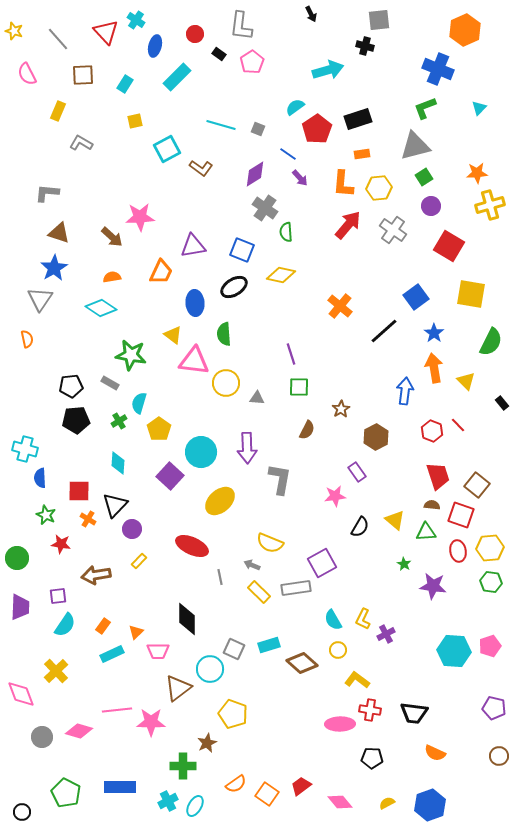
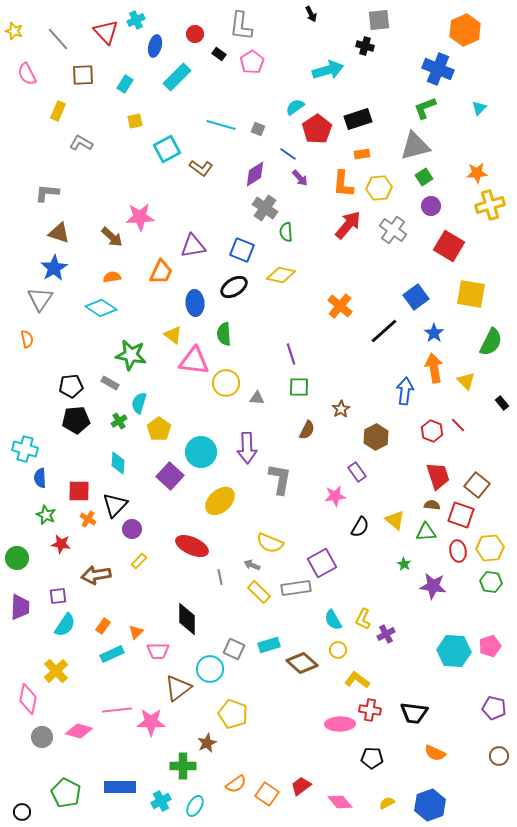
cyan cross at (136, 20): rotated 30 degrees clockwise
pink diamond at (21, 694): moved 7 px right, 5 px down; rotated 32 degrees clockwise
cyan cross at (168, 801): moved 7 px left
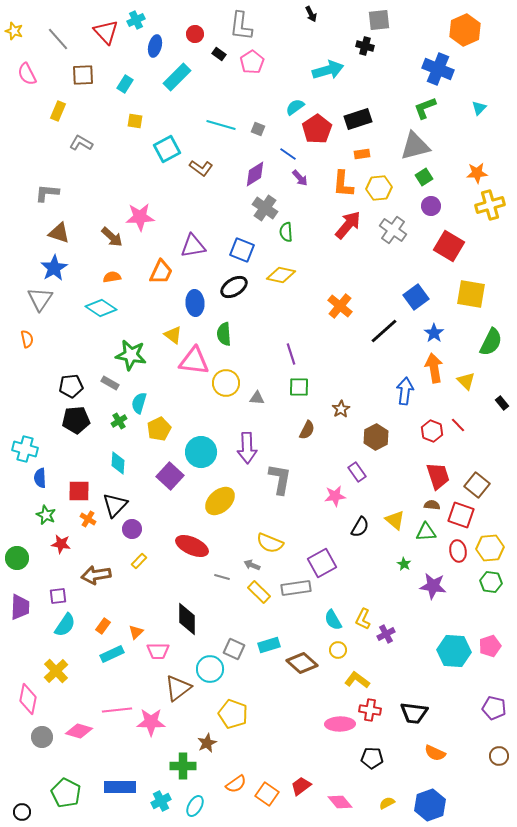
yellow square at (135, 121): rotated 21 degrees clockwise
yellow pentagon at (159, 429): rotated 10 degrees clockwise
gray line at (220, 577): moved 2 px right; rotated 63 degrees counterclockwise
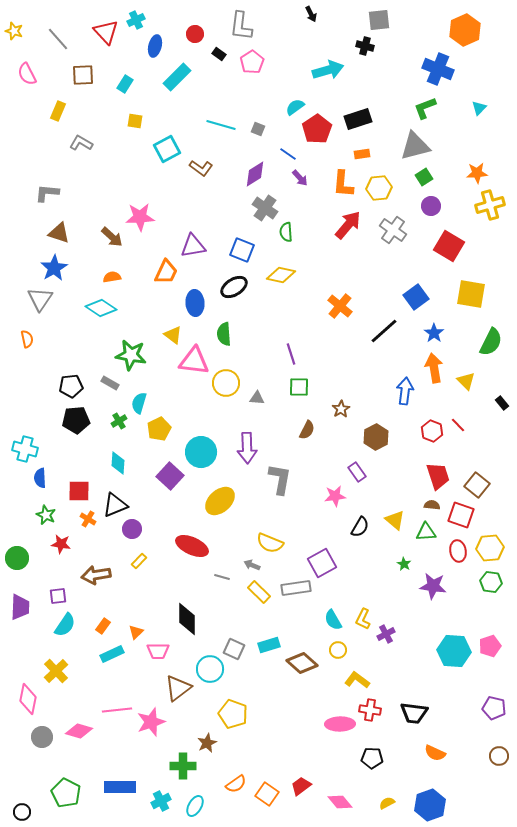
orange trapezoid at (161, 272): moved 5 px right
black triangle at (115, 505): rotated 24 degrees clockwise
pink star at (151, 722): rotated 20 degrees counterclockwise
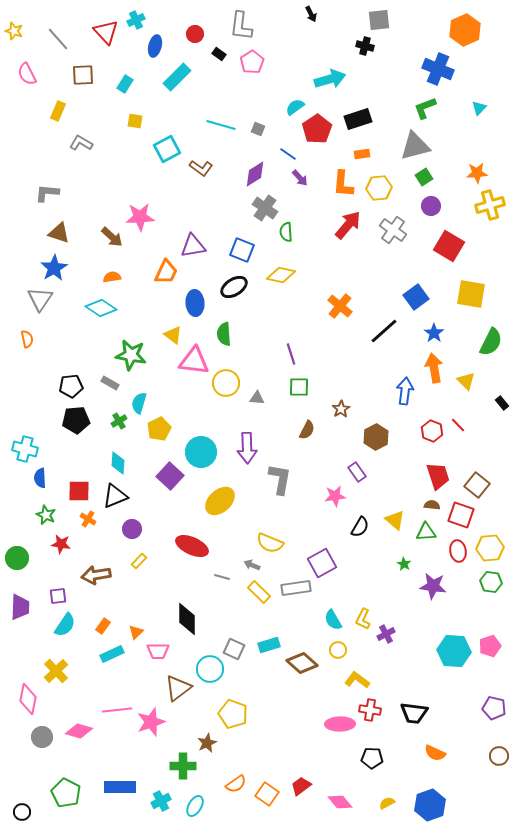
cyan arrow at (328, 70): moved 2 px right, 9 px down
black triangle at (115, 505): moved 9 px up
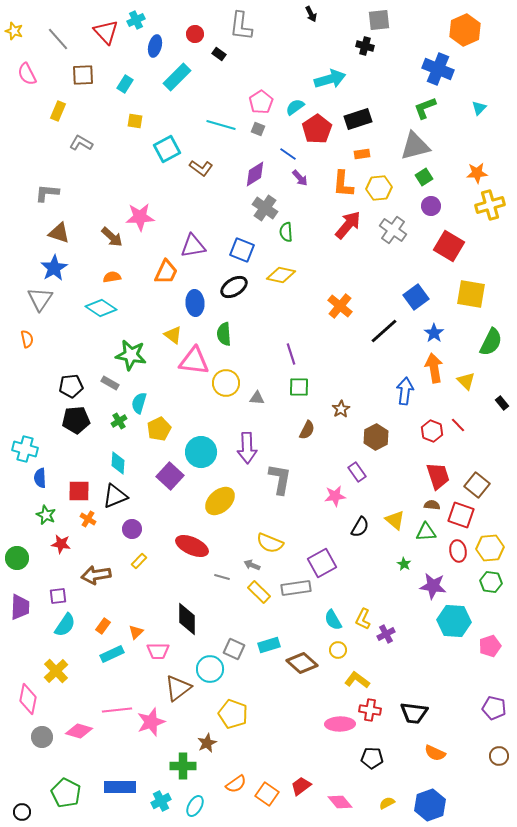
pink pentagon at (252, 62): moved 9 px right, 40 px down
cyan hexagon at (454, 651): moved 30 px up
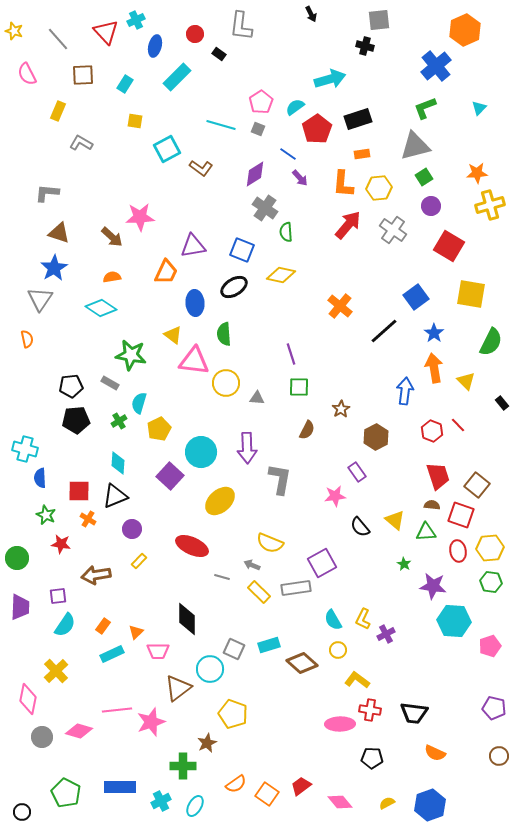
blue cross at (438, 69): moved 2 px left, 3 px up; rotated 28 degrees clockwise
black semicircle at (360, 527): rotated 110 degrees clockwise
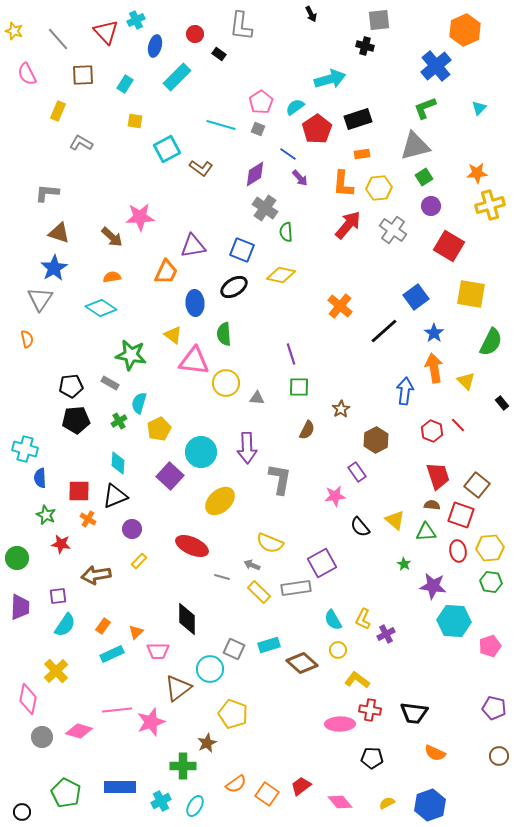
brown hexagon at (376, 437): moved 3 px down
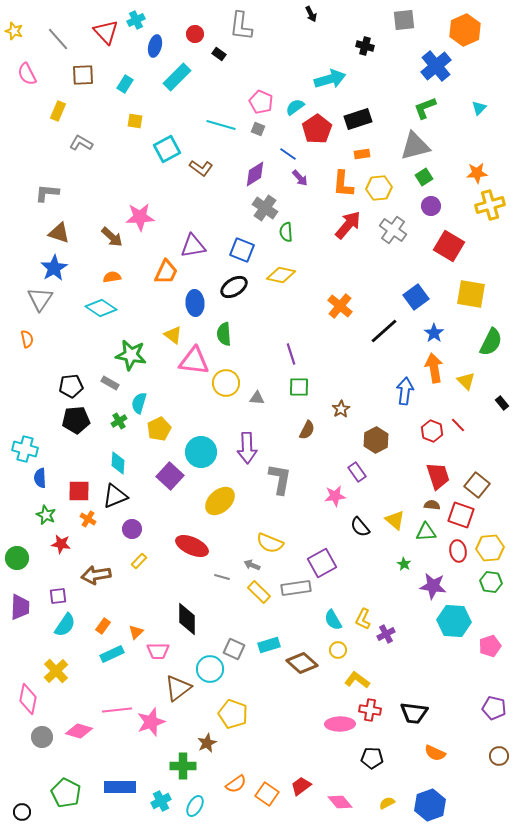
gray square at (379, 20): moved 25 px right
pink pentagon at (261, 102): rotated 15 degrees counterclockwise
